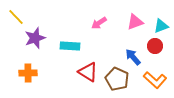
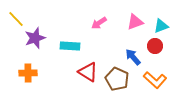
yellow line: moved 2 px down
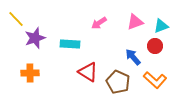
cyan rectangle: moved 2 px up
orange cross: moved 2 px right
brown pentagon: moved 1 px right, 3 px down
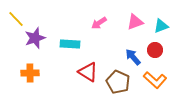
red circle: moved 4 px down
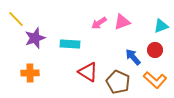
pink triangle: moved 13 px left
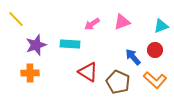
pink arrow: moved 7 px left, 1 px down
purple star: moved 1 px right, 7 px down
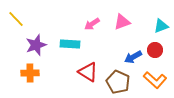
blue arrow: rotated 78 degrees counterclockwise
